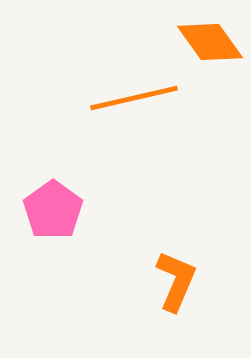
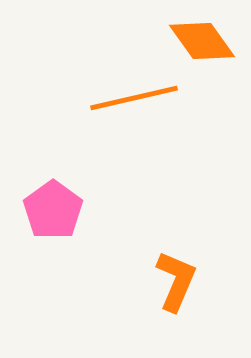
orange diamond: moved 8 px left, 1 px up
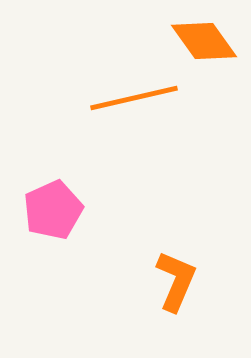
orange diamond: moved 2 px right
pink pentagon: rotated 12 degrees clockwise
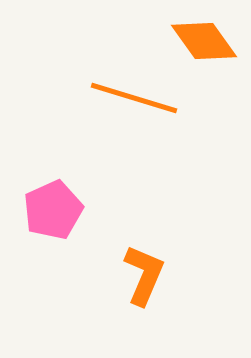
orange line: rotated 30 degrees clockwise
orange L-shape: moved 32 px left, 6 px up
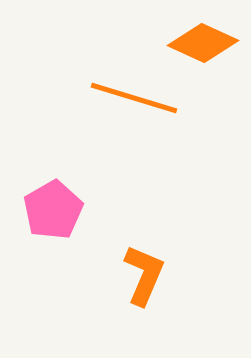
orange diamond: moved 1 px left, 2 px down; rotated 30 degrees counterclockwise
pink pentagon: rotated 6 degrees counterclockwise
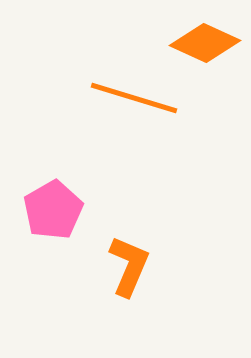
orange diamond: moved 2 px right
orange L-shape: moved 15 px left, 9 px up
